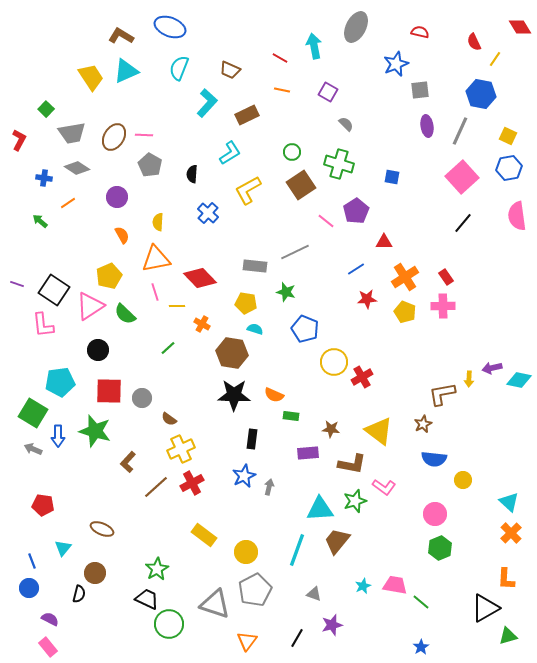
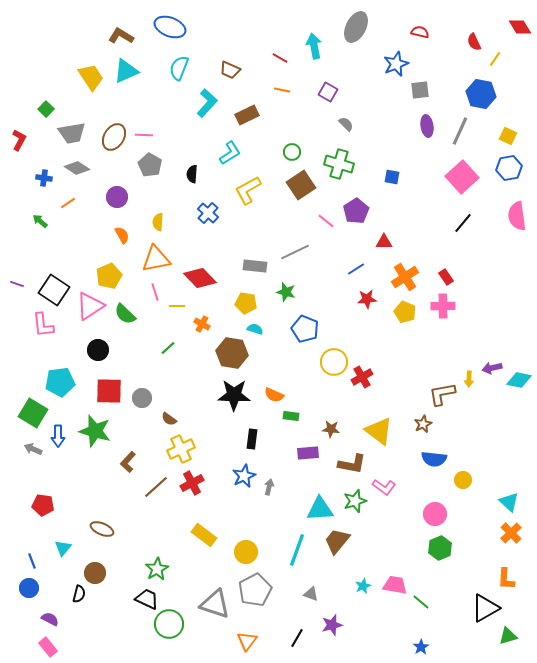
gray triangle at (314, 594): moved 3 px left
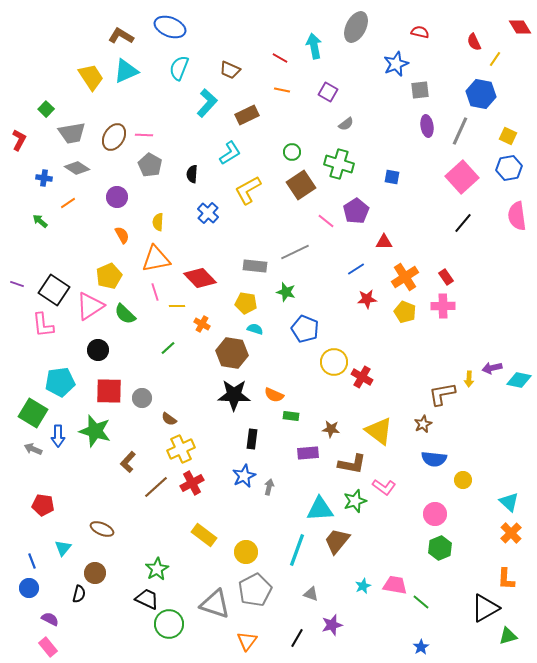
gray semicircle at (346, 124): rotated 98 degrees clockwise
red cross at (362, 377): rotated 30 degrees counterclockwise
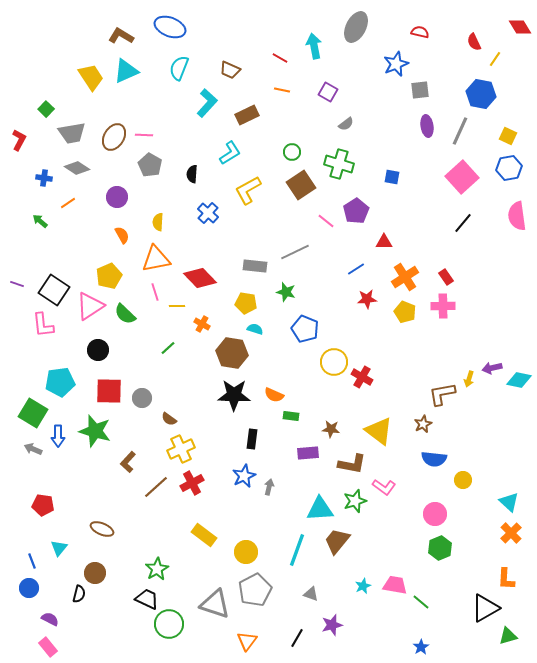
yellow arrow at (469, 379): rotated 14 degrees clockwise
cyan triangle at (63, 548): moved 4 px left
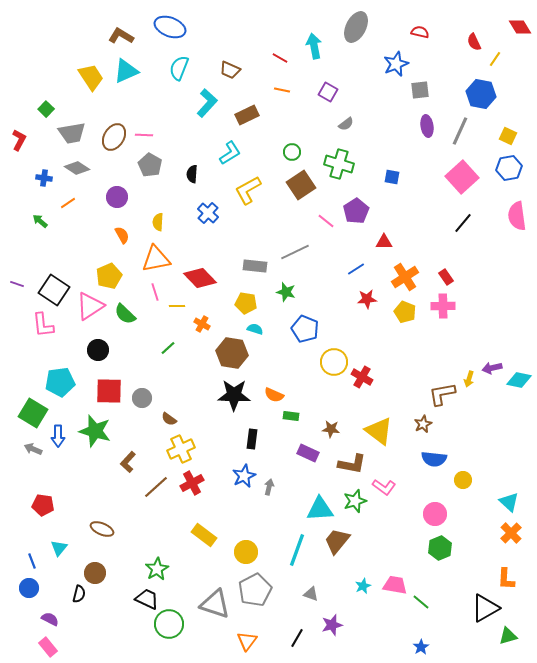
purple rectangle at (308, 453): rotated 30 degrees clockwise
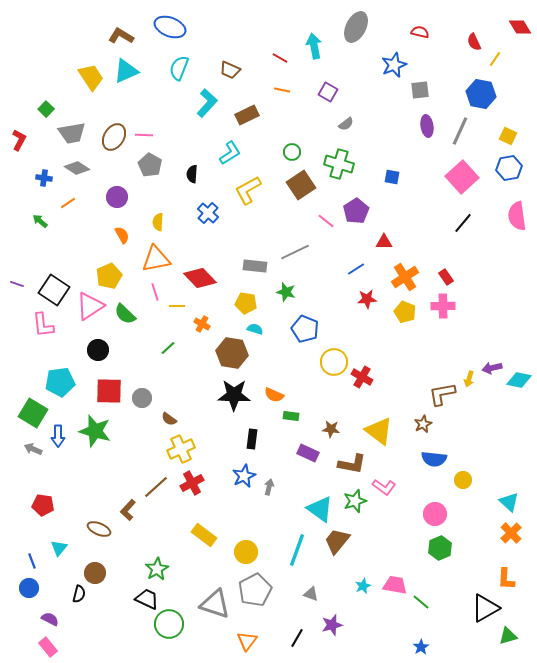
blue star at (396, 64): moved 2 px left, 1 px down
brown L-shape at (128, 462): moved 48 px down
cyan triangle at (320, 509): rotated 40 degrees clockwise
brown ellipse at (102, 529): moved 3 px left
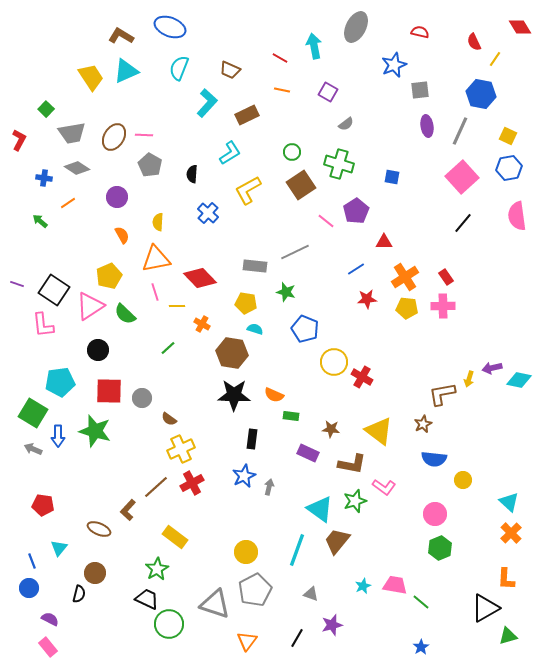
yellow pentagon at (405, 312): moved 2 px right, 4 px up; rotated 15 degrees counterclockwise
yellow rectangle at (204, 535): moved 29 px left, 2 px down
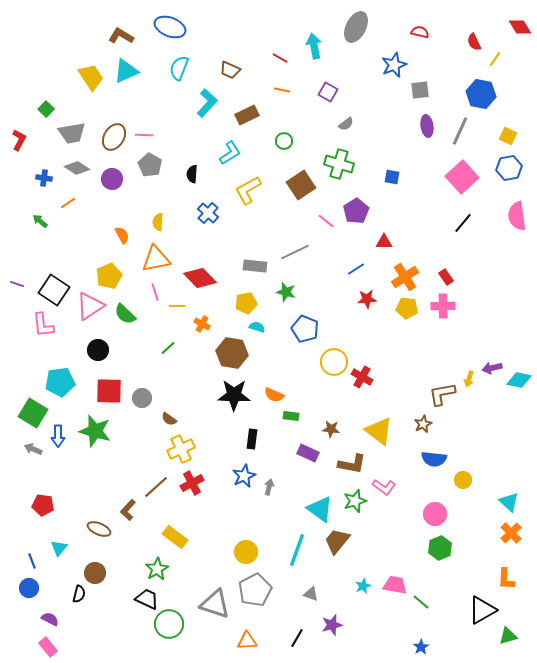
green circle at (292, 152): moved 8 px left, 11 px up
purple circle at (117, 197): moved 5 px left, 18 px up
yellow pentagon at (246, 303): rotated 20 degrees counterclockwise
cyan semicircle at (255, 329): moved 2 px right, 2 px up
black triangle at (485, 608): moved 3 px left, 2 px down
orange triangle at (247, 641): rotated 50 degrees clockwise
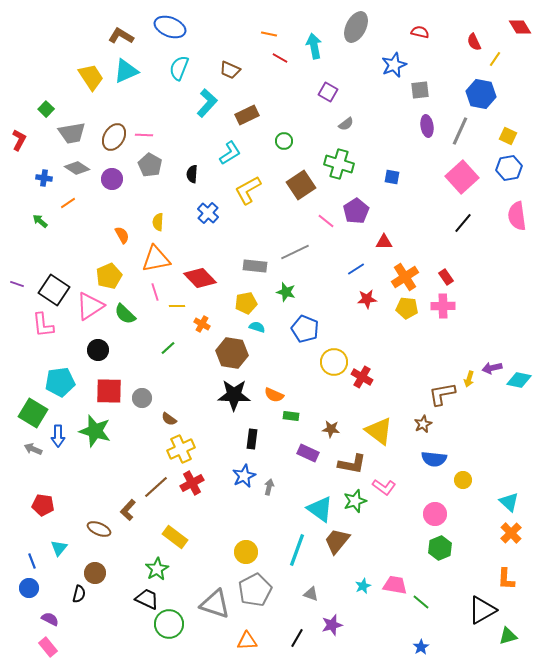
orange line at (282, 90): moved 13 px left, 56 px up
